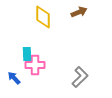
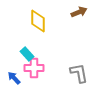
yellow diamond: moved 5 px left, 4 px down
cyan rectangle: rotated 40 degrees counterclockwise
pink cross: moved 1 px left, 3 px down
gray L-shape: moved 1 px left, 4 px up; rotated 55 degrees counterclockwise
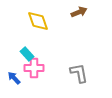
yellow diamond: rotated 20 degrees counterclockwise
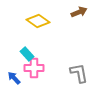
yellow diamond: rotated 35 degrees counterclockwise
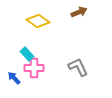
gray L-shape: moved 1 px left, 6 px up; rotated 15 degrees counterclockwise
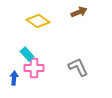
blue arrow: rotated 48 degrees clockwise
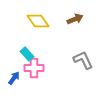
brown arrow: moved 4 px left, 7 px down
yellow diamond: rotated 20 degrees clockwise
gray L-shape: moved 5 px right, 7 px up
blue arrow: rotated 32 degrees clockwise
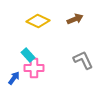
yellow diamond: rotated 30 degrees counterclockwise
cyan rectangle: moved 1 px right, 1 px down
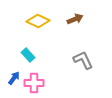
pink cross: moved 15 px down
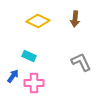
brown arrow: rotated 119 degrees clockwise
cyan rectangle: moved 1 px right, 1 px down; rotated 24 degrees counterclockwise
gray L-shape: moved 2 px left, 2 px down
blue arrow: moved 1 px left, 2 px up
